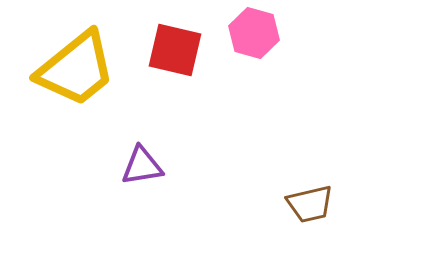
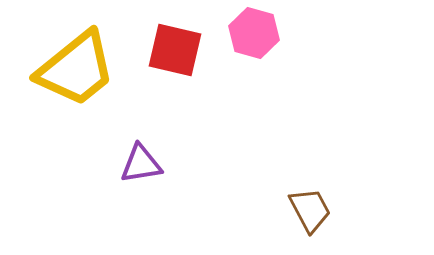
purple triangle: moved 1 px left, 2 px up
brown trapezoid: moved 6 px down; rotated 105 degrees counterclockwise
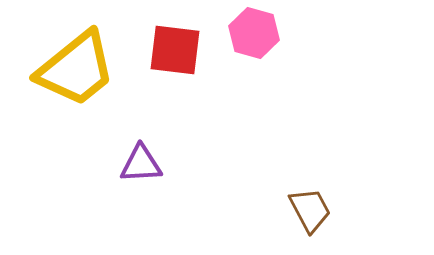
red square: rotated 6 degrees counterclockwise
purple triangle: rotated 6 degrees clockwise
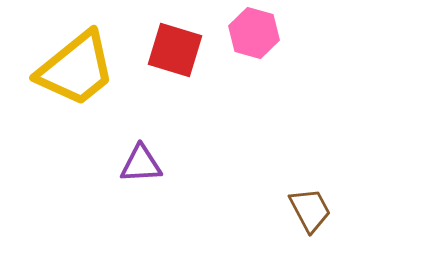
red square: rotated 10 degrees clockwise
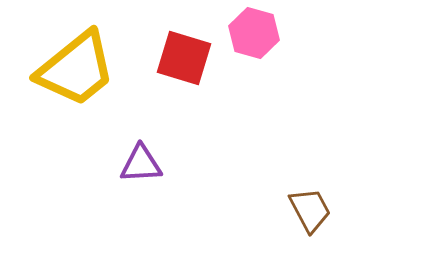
red square: moved 9 px right, 8 px down
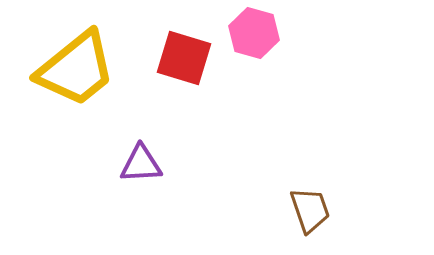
brown trapezoid: rotated 9 degrees clockwise
